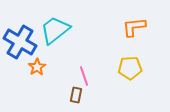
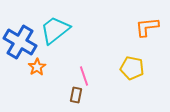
orange L-shape: moved 13 px right
yellow pentagon: moved 2 px right; rotated 15 degrees clockwise
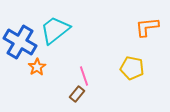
brown rectangle: moved 1 px right, 1 px up; rotated 28 degrees clockwise
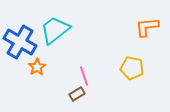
brown rectangle: rotated 21 degrees clockwise
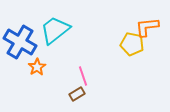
yellow pentagon: moved 24 px up
pink line: moved 1 px left
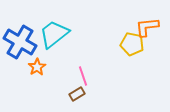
cyan trapezoid: moved 1 px left, 4 px down
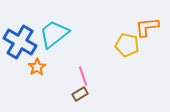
yellow pentagon: moved 5 px left, 1 px down
brown rectangle: moved 3 px right
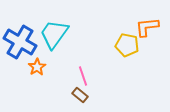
cyan trapezoid: rotated 16 degrees counterclockwise
brown rectangle: moved 1 px down; rotated 70 degrees clockwise
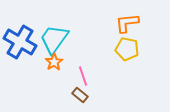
orange L-shape: moved 20 px left, 4 px up
cyan trapezoid: moved 5 px down
yellow pentagon: moved 4 px down
orange star: moved 17 px right, 5 px up
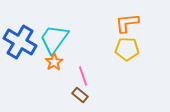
yellow pentagon: rotated 10 degrees counterclockwise
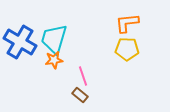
cyan trapezoid: rotated 20 degrees counterclockwise
orange star: moved 2 px up; rotated 24 degrees clockwise
